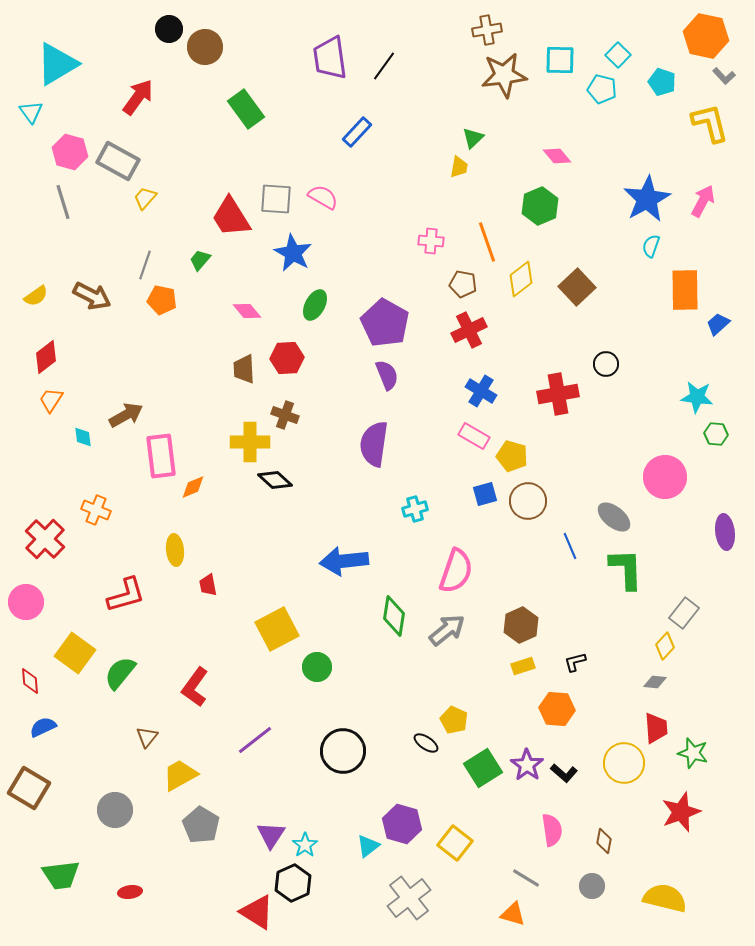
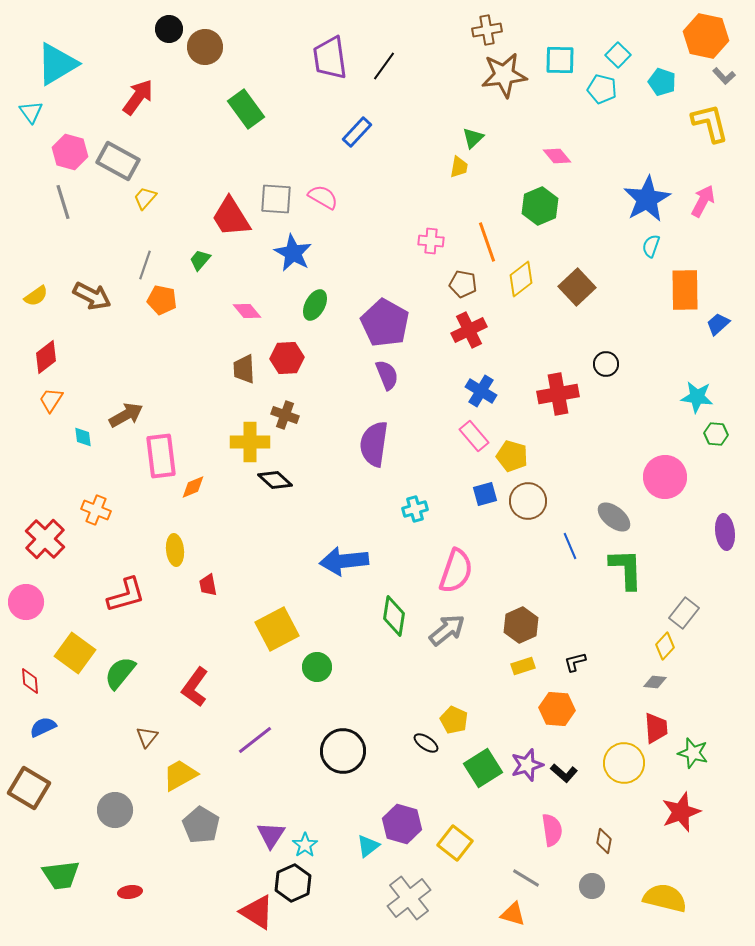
pink rectangle at (474, 436): rotated 20 degrees clockwise
purple star at (527, 765): rotated 20 degrees clockwise
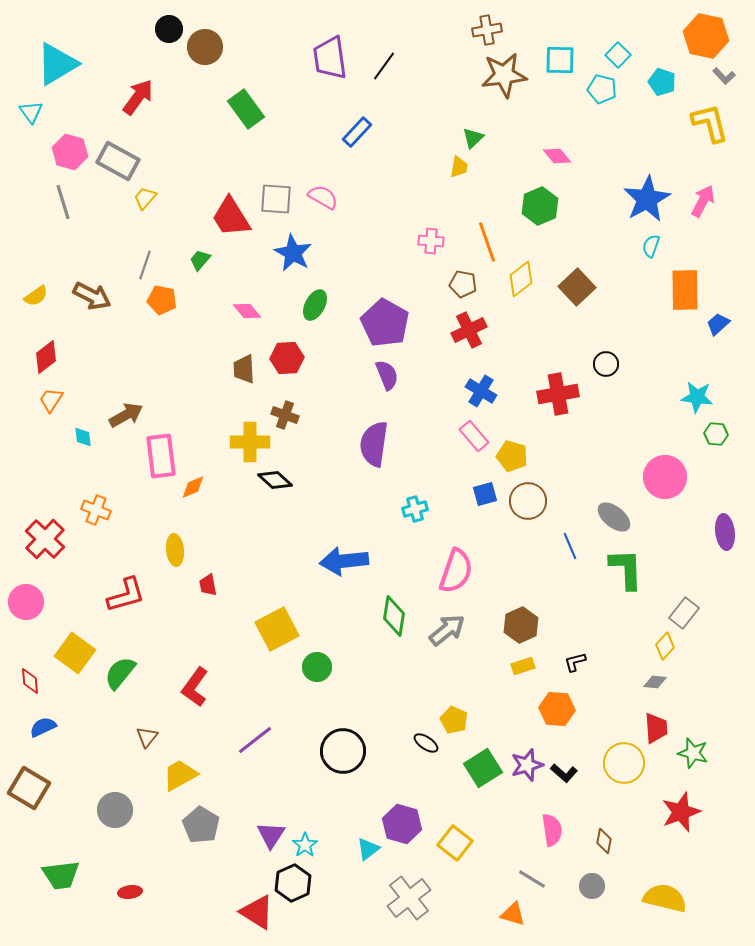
cyan triangle at (368, 846): moved 3 px down
gray line at (526, 878): moved 6 px right, 1 px down
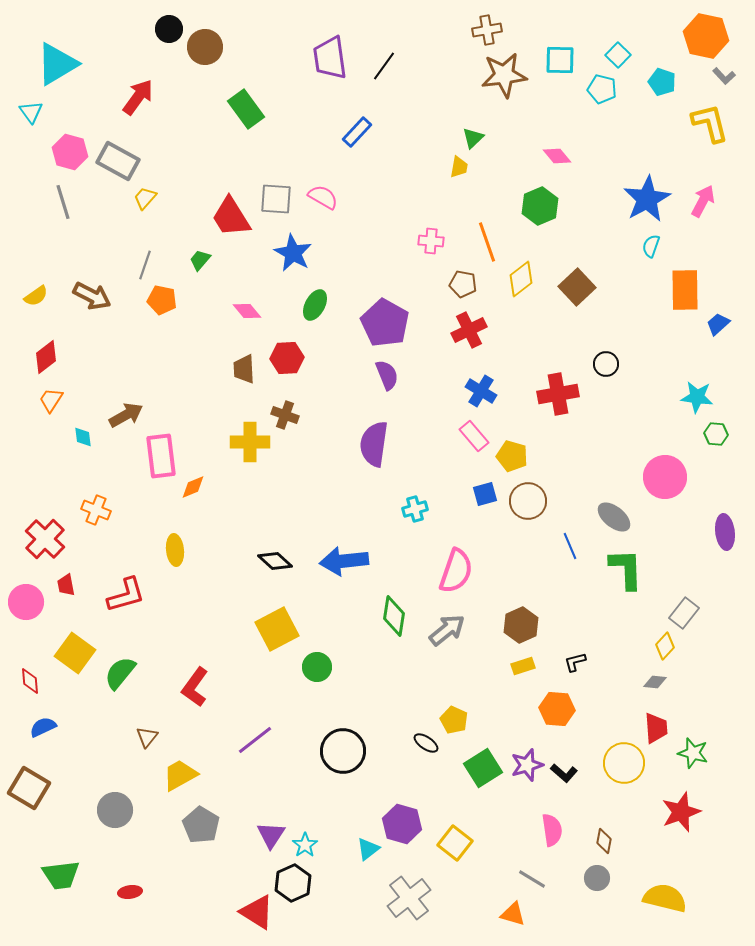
black diamond at (275, 480): moved 81 px down
red trapezoid at (208, 585): moved 142 px left
gray circle at (592, 886): moved 5 px right, 8 px up
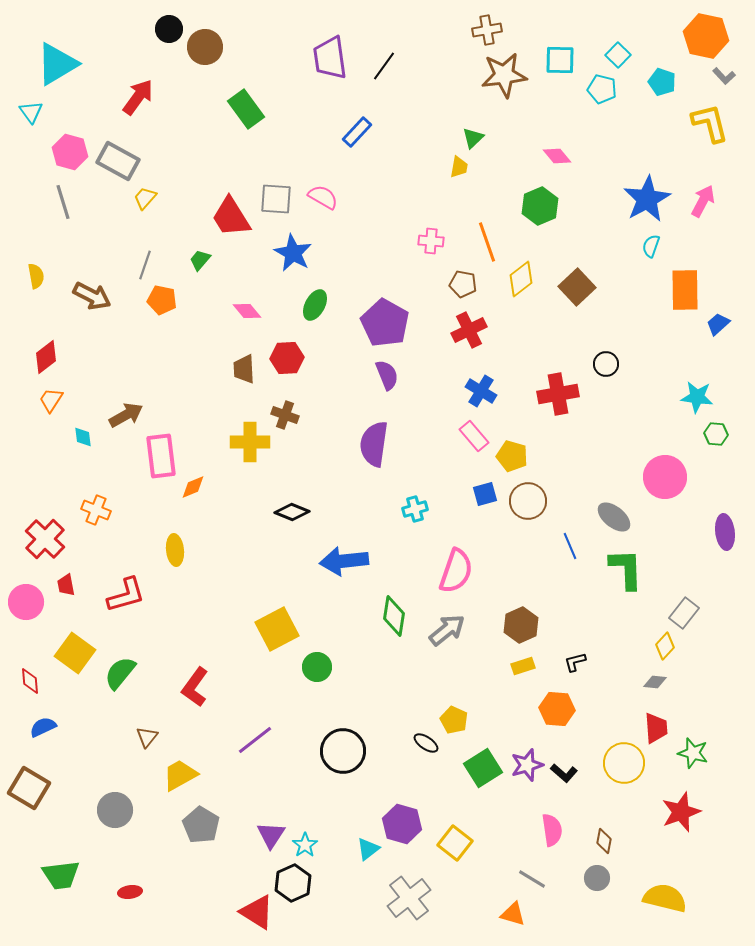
yellow semicircle at (36, 296): moved 20 px up; rotated 65 degrees counterclockwise
black diamond at (275, 561): moved 17 px right, 49 px up; rotated 20 degrees counterclockwise
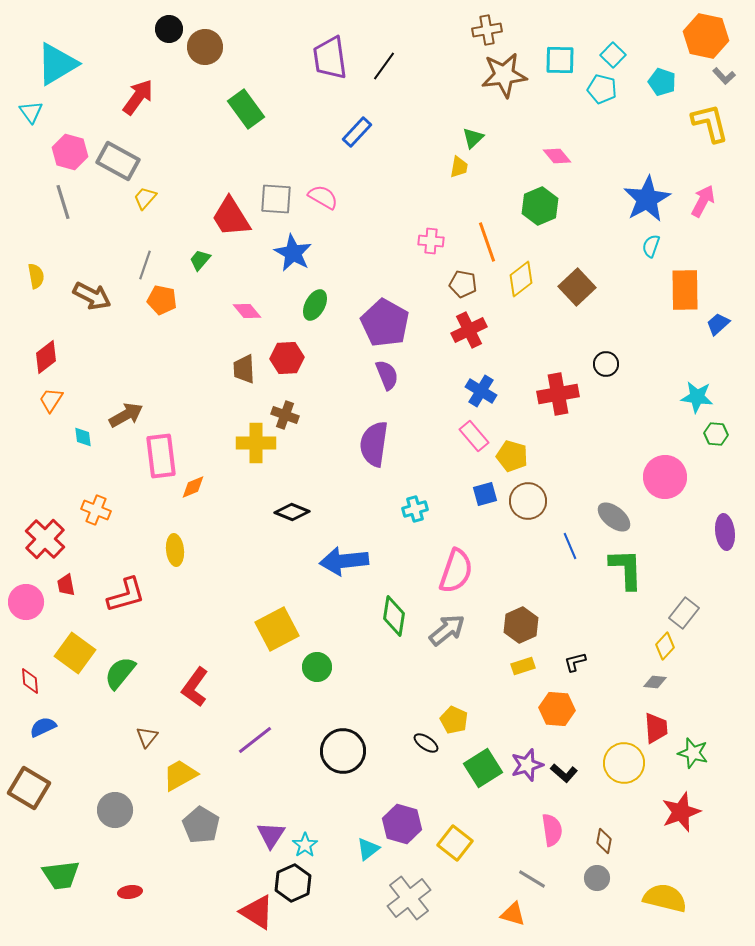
cyan square at (618, 55): moved 5 px left
yellow cross at (250, 442): moved 6 px right, 1 px down
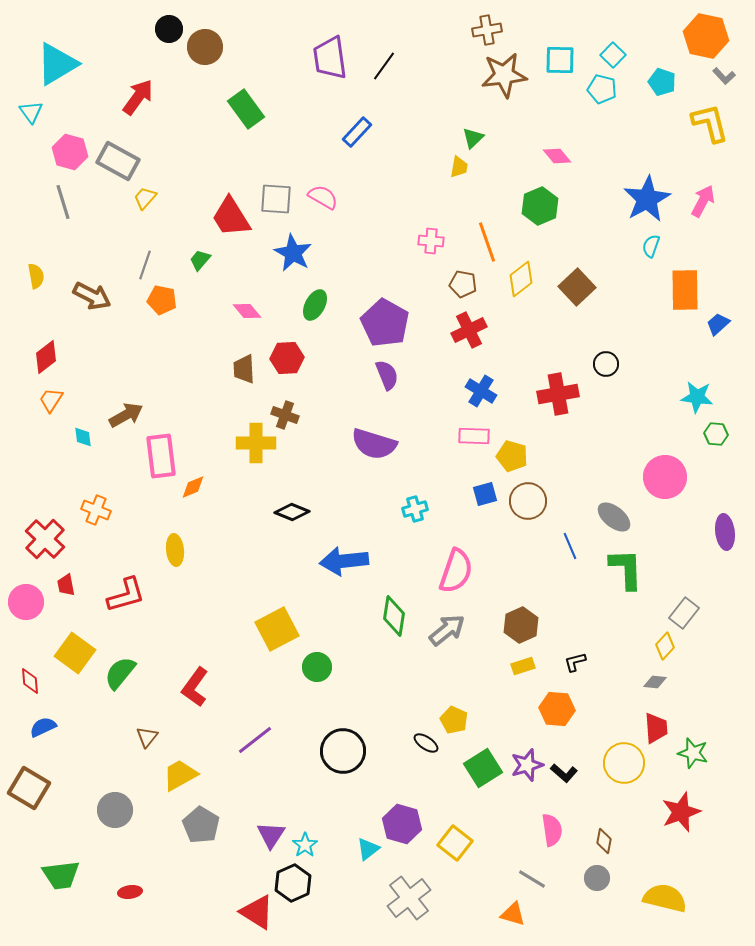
pink rectangle at (474, 436): rotated 48 degrees counterclockwise
purple semicircle at (374, 444): rotated 81 degrees counterclockwise
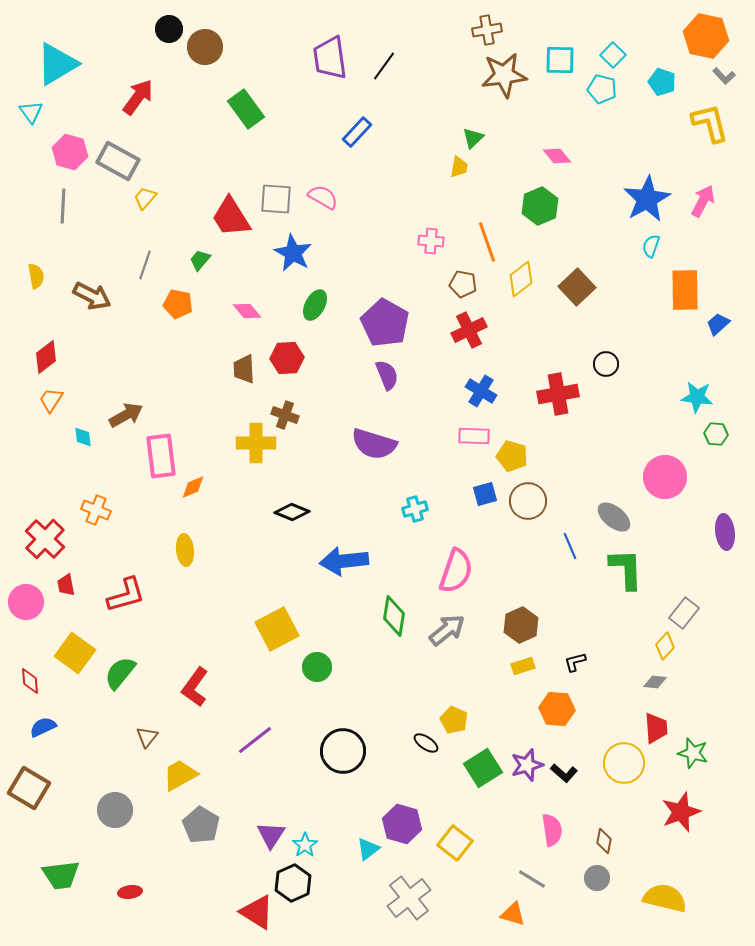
gray line at (63, 202): moved 4 px down; rotated 20 degrees clockwise
orange pentagon at (162, 300): moved 16 px right, 4 px down
yellow ellipse at (175, 550): moved 10 px right
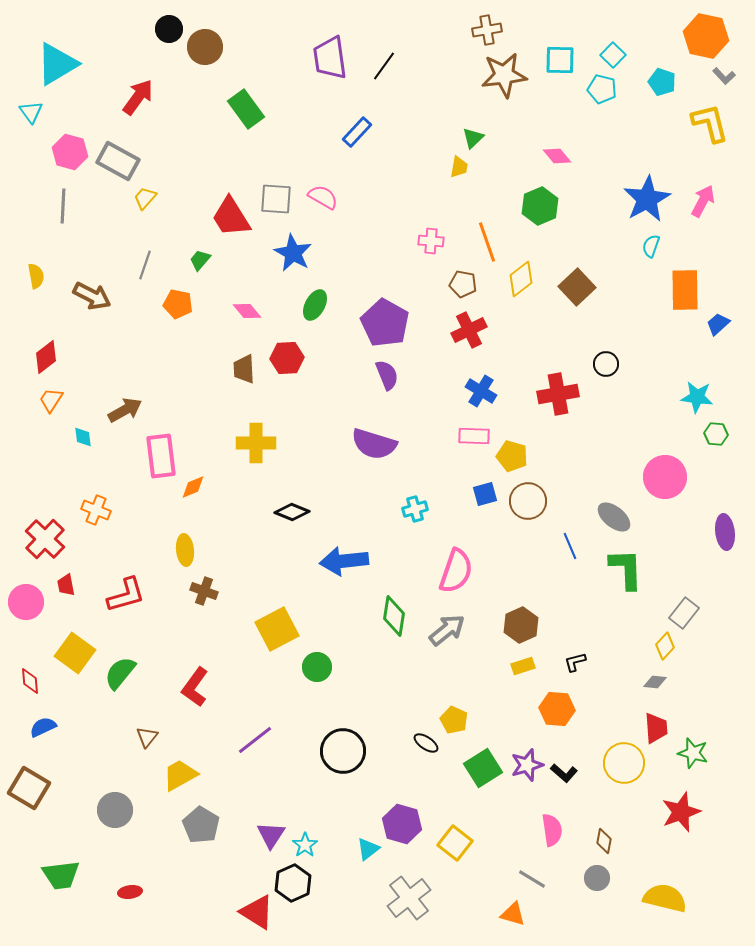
brown arrow at (126, 415): moved 1 px left, 5 px up
brown cross at (285, 415): moved 81 px left, 176 px down
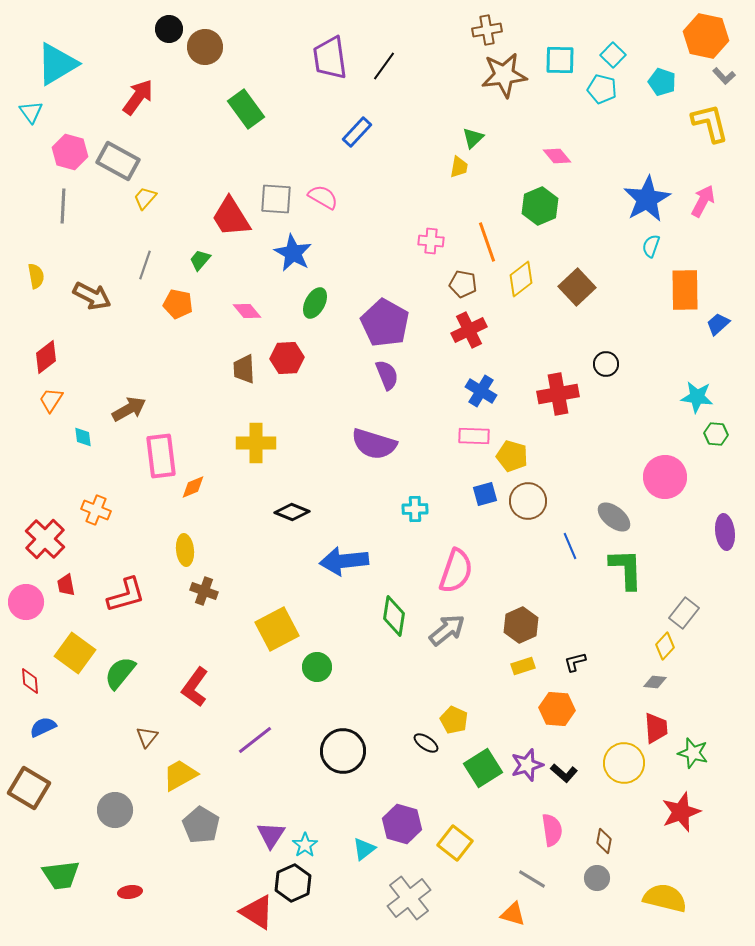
green ellipse at (315, 305): moved 2 px up
brown arrow at (125, 410): moved 4 px right, 1 px up
cyan cross at (415, 509): rotated 15 degrees clockwise
cyan triangle at (368, 849): moved 4 px left
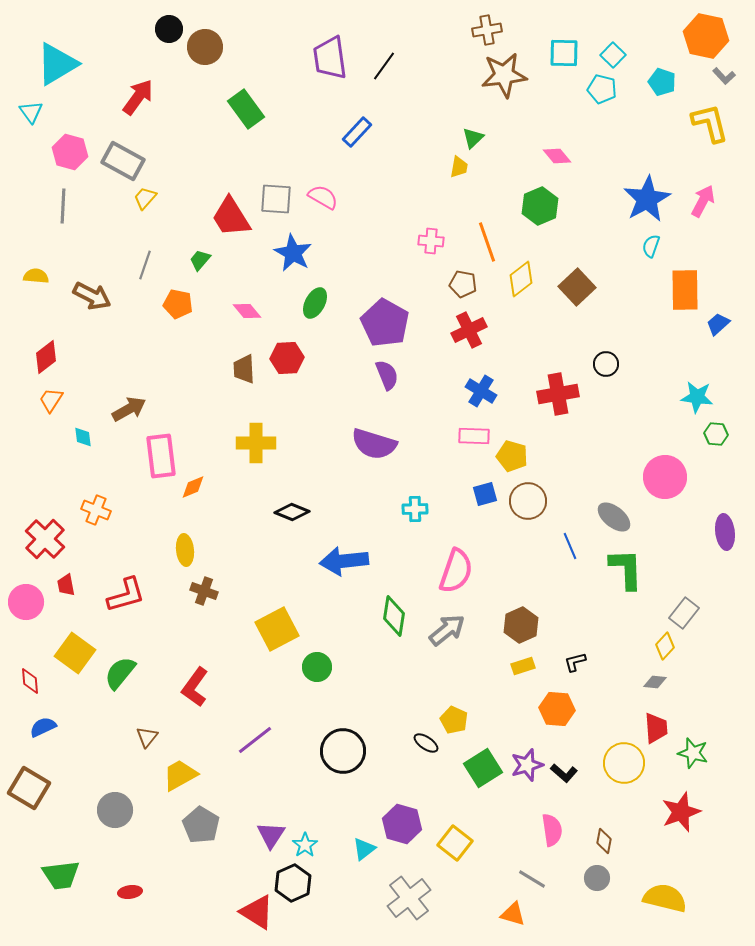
cyan square at (560, 60): moved 4 px right, 7 px up
gray rectangle at (118, 161): moved 5 px right
yellow semicircle at (36, 276): rotated 75 degrees counterclockwise
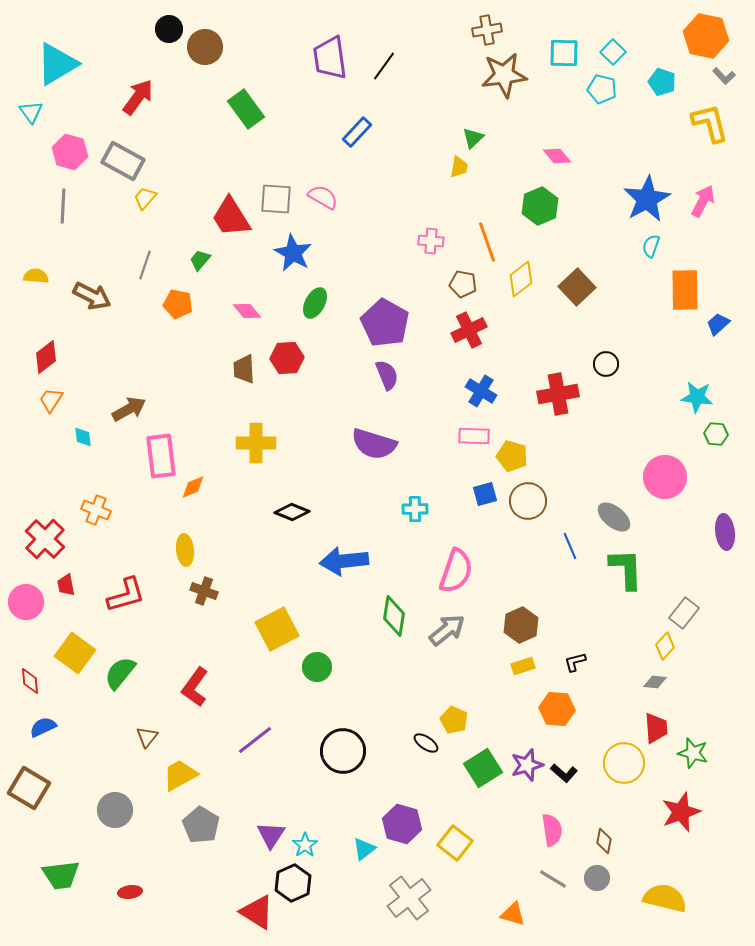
cyan square at (613, 55): moved 3 px up
gray line at (532, 879): moved 21 px right
